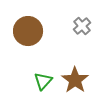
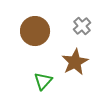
brown circle: moved 7 px right
brown star: moved 18 px up; rotated 8 degrees clockwise
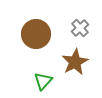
gray cross: moved 2 px left, 2 px down
brown circle: moved 1 px right, 3 px down
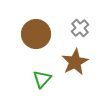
green triangle: moved 1 px left, 2 px up
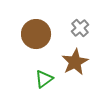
green triangle: moved 2 px right; rotated 12 degrees clockwise
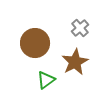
brown circle: moved 1 px left, 9 px down
green triangle: moved 2 px right, 1 px down
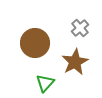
green triangle: moved 1 px left, 3 px down; rotated 12 degrees counterclockwise
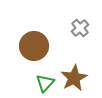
brown circle: moved 1 px left, 3 px down
brown star: moved 1 px left, 16 px down
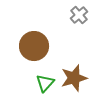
gray cross: moved 1 px left, 13 px up
brown star: rotated 12 degrees clockwise
